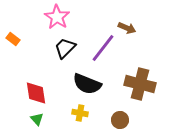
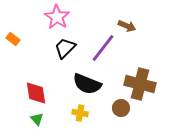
brown arrow: moved 2 px up
brown circle: moved 1 px right, 12 px up
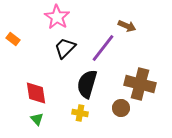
black semicircle: rotated 84 degrees clockwise
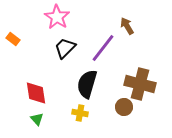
brown arrow: rotated 144 degrees counterclockwise
brown circle: moved 3 px right, 1 px up
